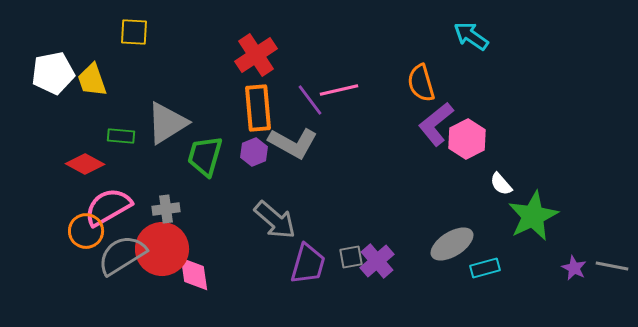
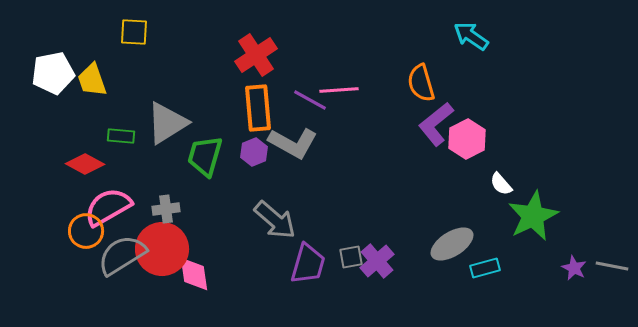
pink line: rotated 9 degrees clockwise
purple line: rotated 24 degrees counterclockwise
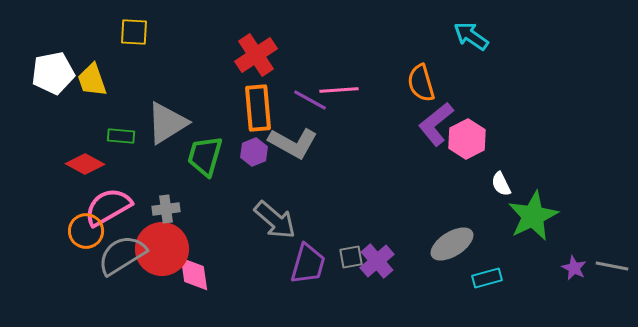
white semicircle: rotated 15 degrees clockwise
cyan rectangle: moved 2 px right, 10 px down
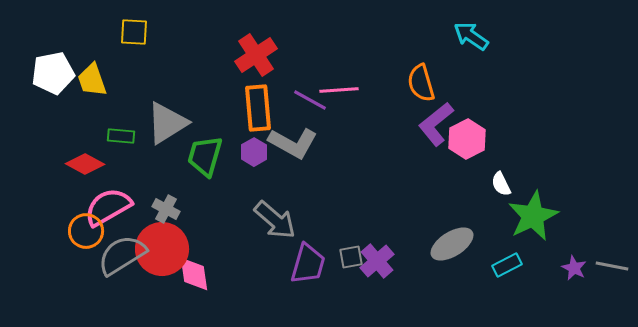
purple hexagon: rotated 8 degrees counterclockwise
gray cross: rotated 36 degrees clockwise
cyan rectangle: moved 20 px right, 13 px up; rotated 12 degrees counterclockwise
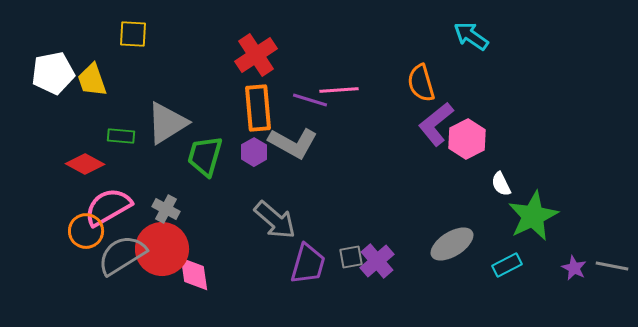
yellow square: moved 1 px left, 2 px down
purple line: rotated 12 degrees counterclockwise
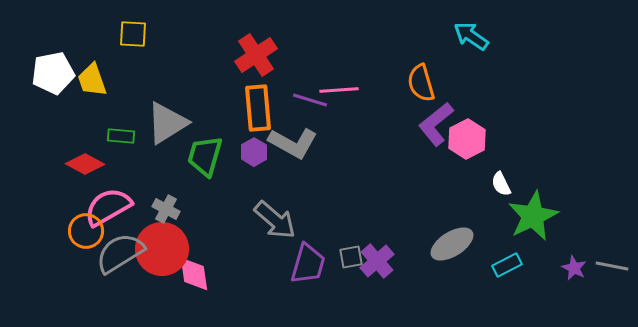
gray semicircle: moved 2 px left, 2 px up
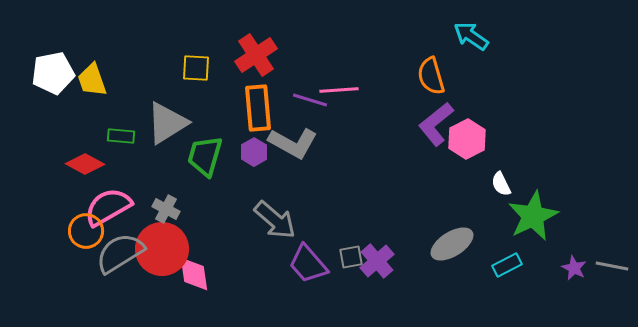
yellow square: moved 63 px right, 34 px down
orange semicircle: moved 10 px right, 7 px up
purple trapezoid: rotated 123 degrees clockwise
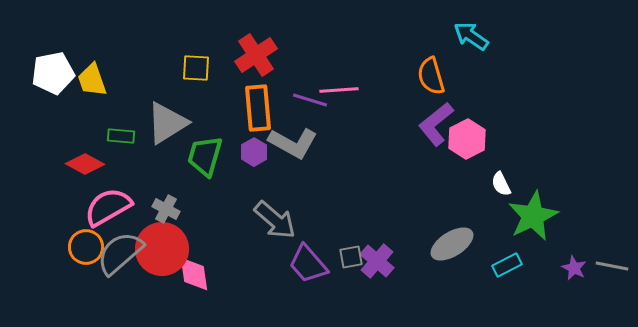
orange circle: moved 16 px down
gray semicircle: rotated 9 degrees counterclockwise
purple cross: rotated 8 degrees counterclockwise
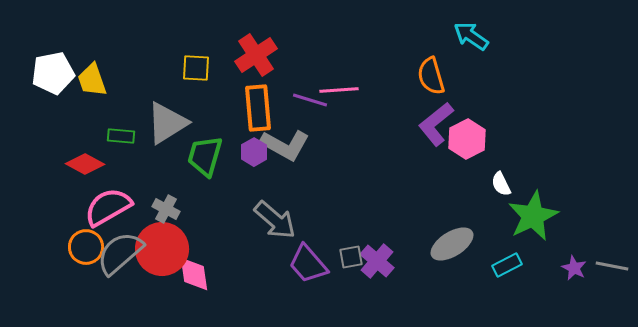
gray L-shape: moved 8 px left, 2 px down
